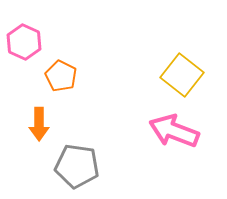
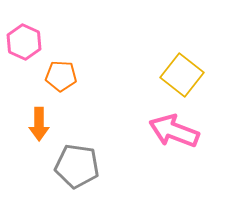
orange pentagon: rotated 24 degrees counterclockwise
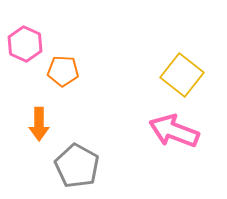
pink hexagon: moved 1 px right, 2 px down
orange pentagon: moved 2 px right, 5 px up
gray pentagon: rotated 21 degrees clockwise
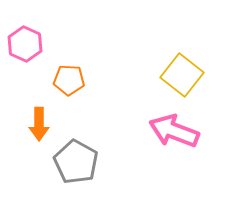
orange pentagon: moved 6 px right, 9 px down
gray pentagon: moved 1 px left, 4 px up
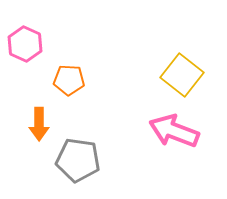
gray pentagon: moved 2 px right, 2 px up; rotated 21 degrees counterclockwise
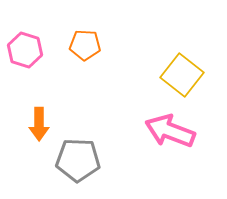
pink hexagon: moved 6 px down; rotated 8 degrees counterclockwise
orange pentagon: moved 16 px right, 35 px up
pink arrow: moved 4 px left
gray pentagon: rotated 6 degrees counterclockwise
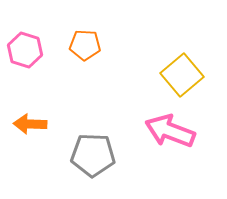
yellow square: rotated 12 degrees clockwise
orange arrow: moved 9 px left; rotated 92 degrees clockwise
gray pentagon: moved 15 px right, 5 px up
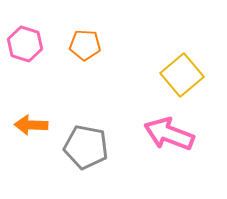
pink hexagon: moved 6 px up
orange arrow: moved 1 px right, 1 px down
pink arrow: moved 1 px left, 3 px down
gray pentagon: moved 7 px left, 8 px up; rotated 9 degrees clockwise
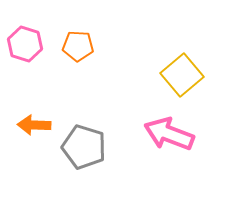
orange pentagon: moved 7 px left, 1 px down
orange arrow: moved 3 px right
gray pentagon: moved 2 px left; rotated 6 degrees clockwise
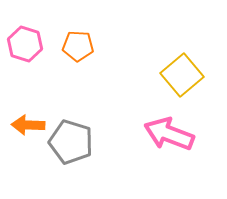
orange arrow: moved 6 px left
gray pentagon: moved 13 px left, 5 px up
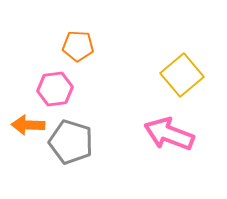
pink hexagon: moved 30 px right, 45 px down; rotated 24 degrees counterclockwise
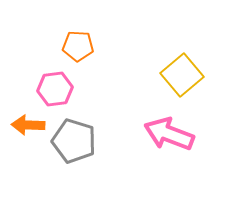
gray pentagon: moved 3 px right, 1 px up
